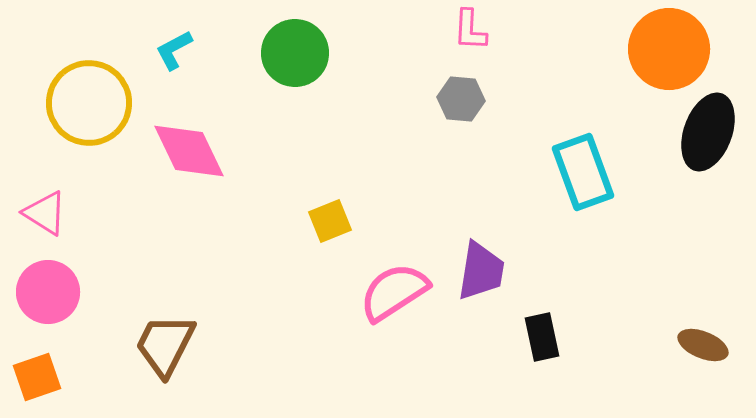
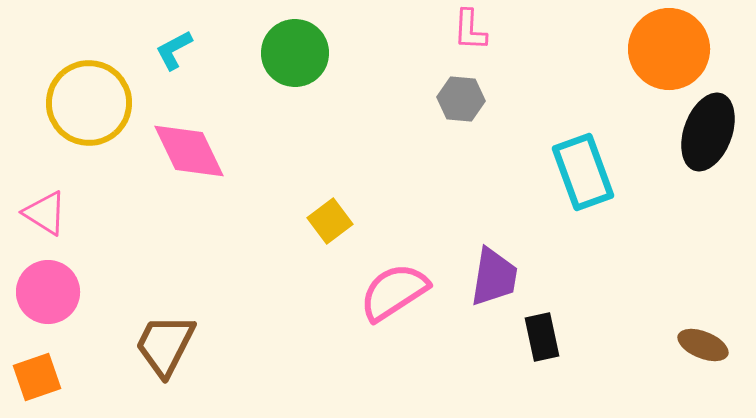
yellow square: rotated 15 degrees counterclockwise
purple trapezoid: moved 13 px right, 6 px down
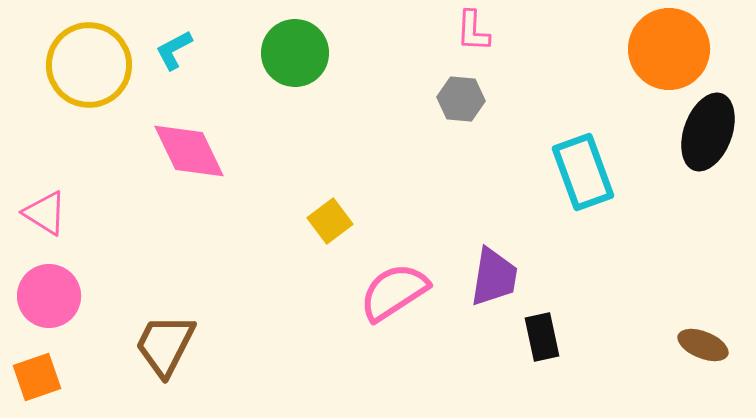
pink L-shape: moved 3 px right, 1 px down
yellow circle: moved 38 px up
pink circle: moved 1 px right, 4 px down
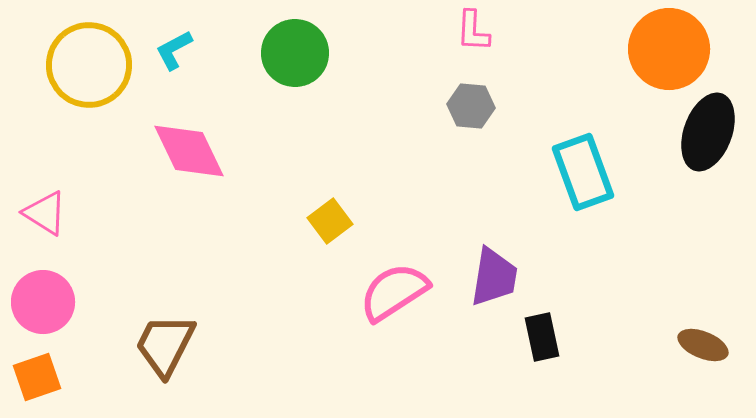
gray hexagon: moved 10 px right, 7 px down
pink circle: moved 6 px left, 6 px down
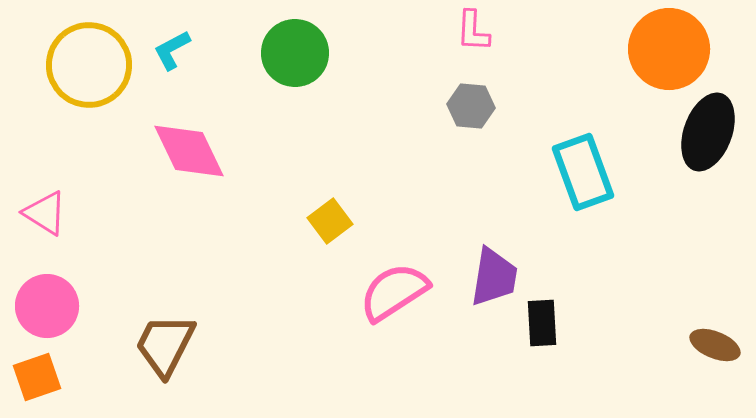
cyan L-shape: moved 2 px left
pink circle: moved 4 px right, 4 px down
black rectangle: moved 14 px up; rotated 9 degrees clockwise
brown ellipse: moved 12 px right
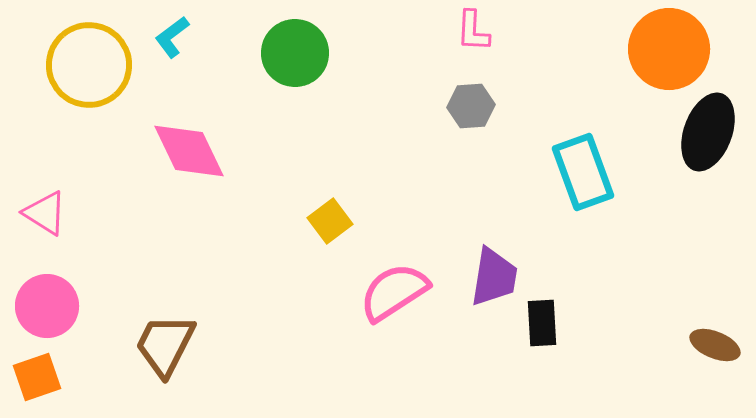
cyan L-shape: moved 13 px up; rotated 9 degrees counterclockwise
gray hexagon: rotated 9 degrees counterclockwise
